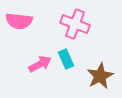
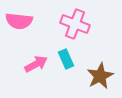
pink arrow: moved 4 px left
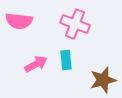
cyan rectangle: moved 1 px down; rotated 18 degrees clockwise
brown star: moved 3 px right, 4 px down; rotated 12 degrees clockwise
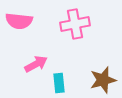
pink cross: rotated 32 degrees counterclockwise
cyan rectangle: moved 7 px left, 23 px down
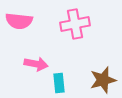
pink arrow: rotated 40 degrees clockwise
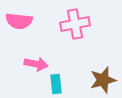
cyan rectangle: moved 3 px left, 1 px down
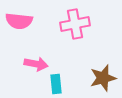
brown star: moved 2 px up
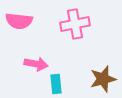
brown star: moved 1 px down
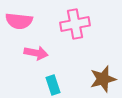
pink arrow: moved 11 px up
cyan rectangle: moved 3 px left, 1 px down; rotated 12 degrees counterclockwise
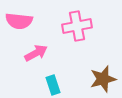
pink cross: moved 2 px right, 2 px down
pink arrow: rotated 40 degrees counterclockwise
